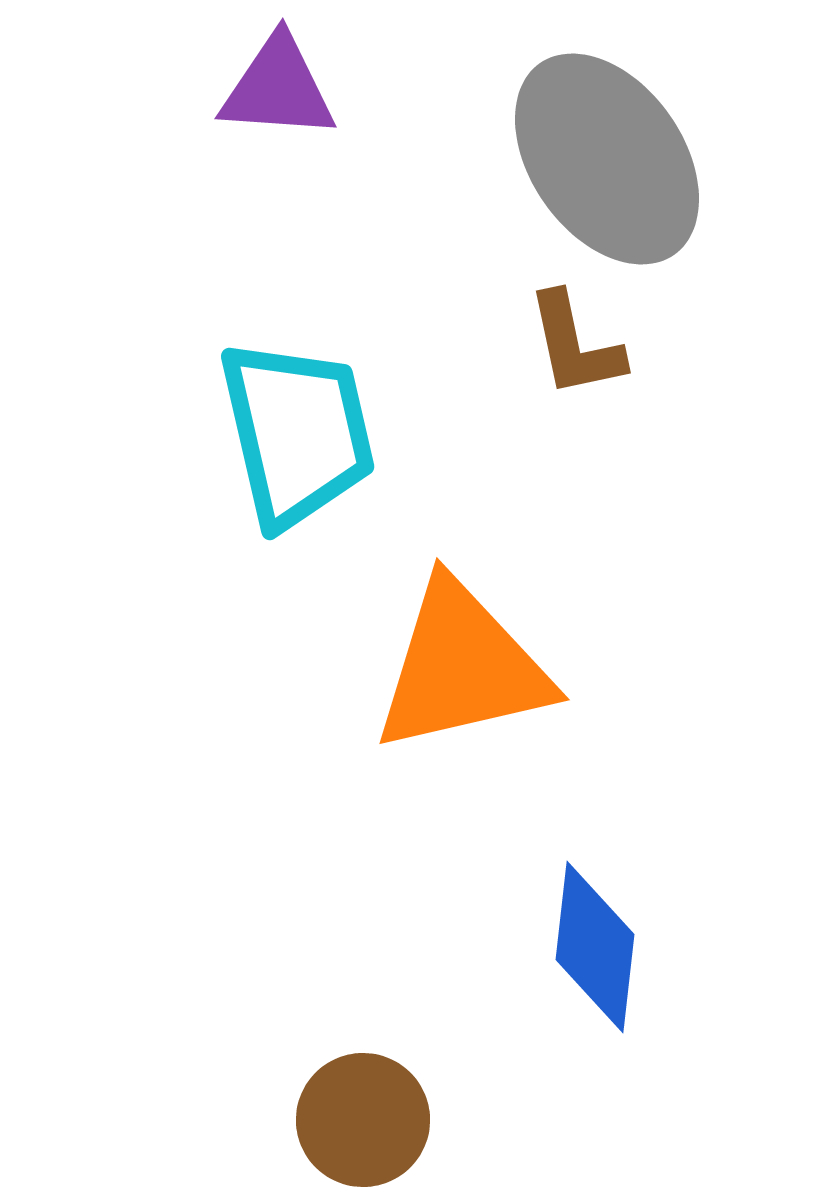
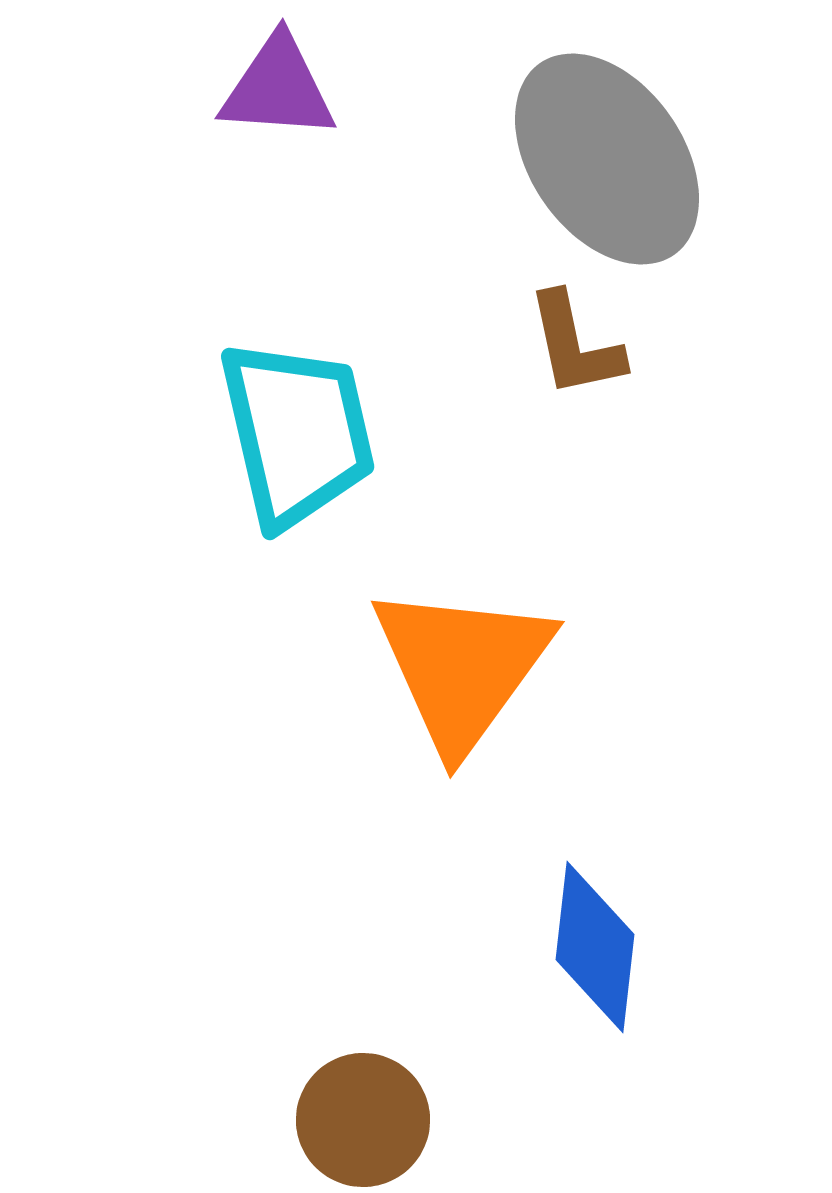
orange triangle: rotated 41 degrees counterclockwise
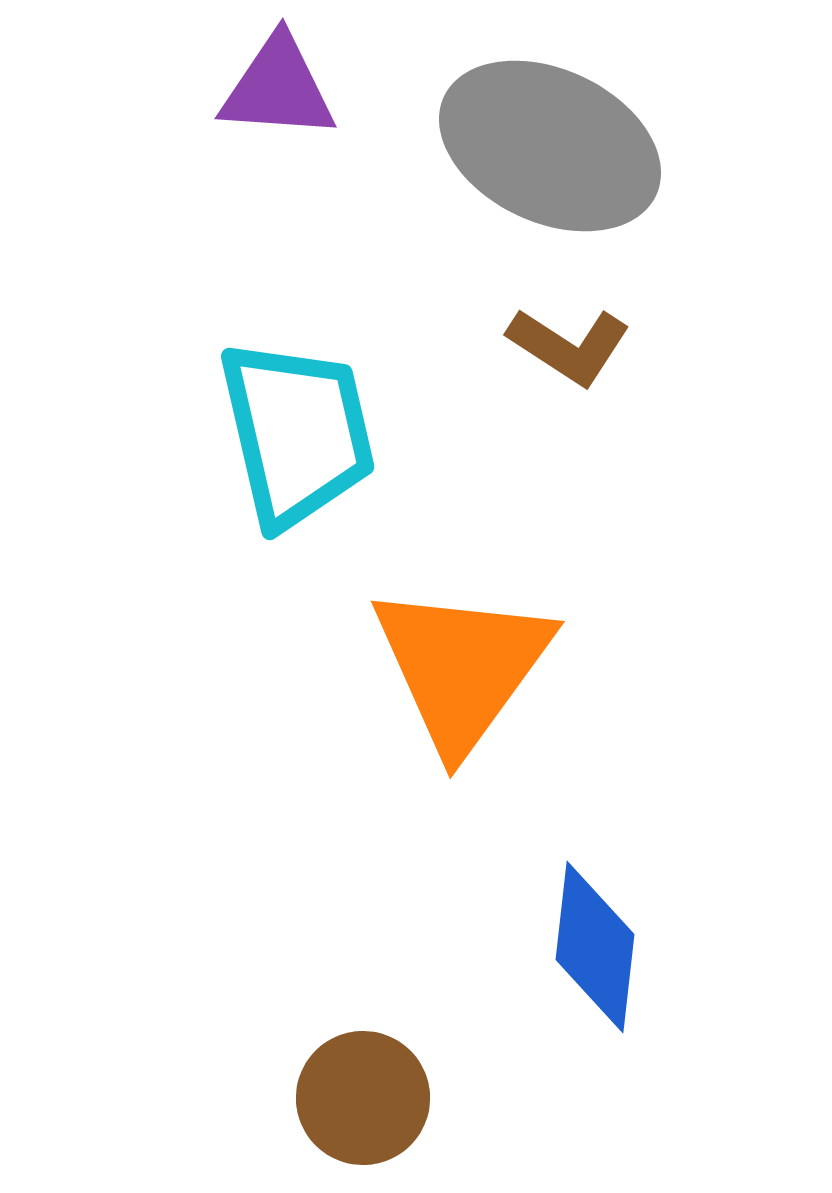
gray ellipse: moved 57 px left, 13 px up; rotated 30 degrees counterclockwise
brown L-shape: moved 6 px left, 1 px down; rotated 45 degrees counterclockwise
brown circle: moved 22 px up
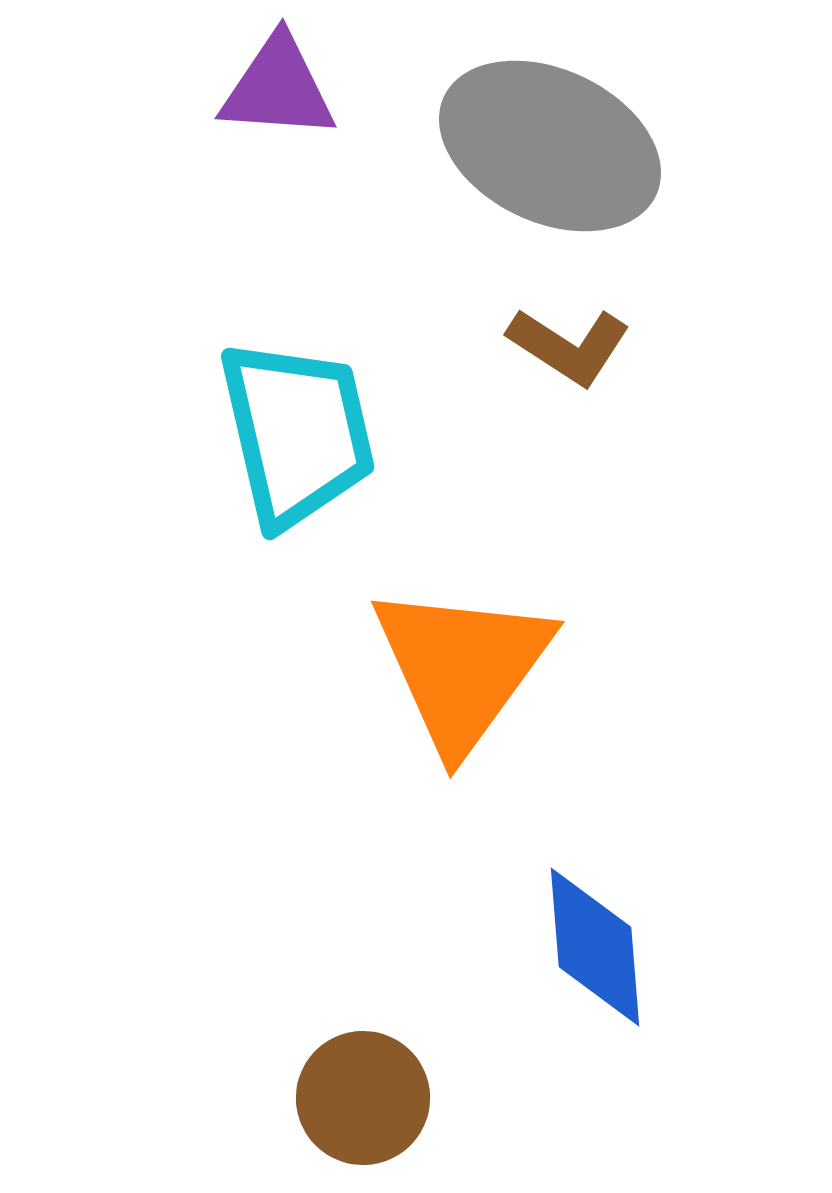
blue diamond: rotated 11 degrees counterclockwise
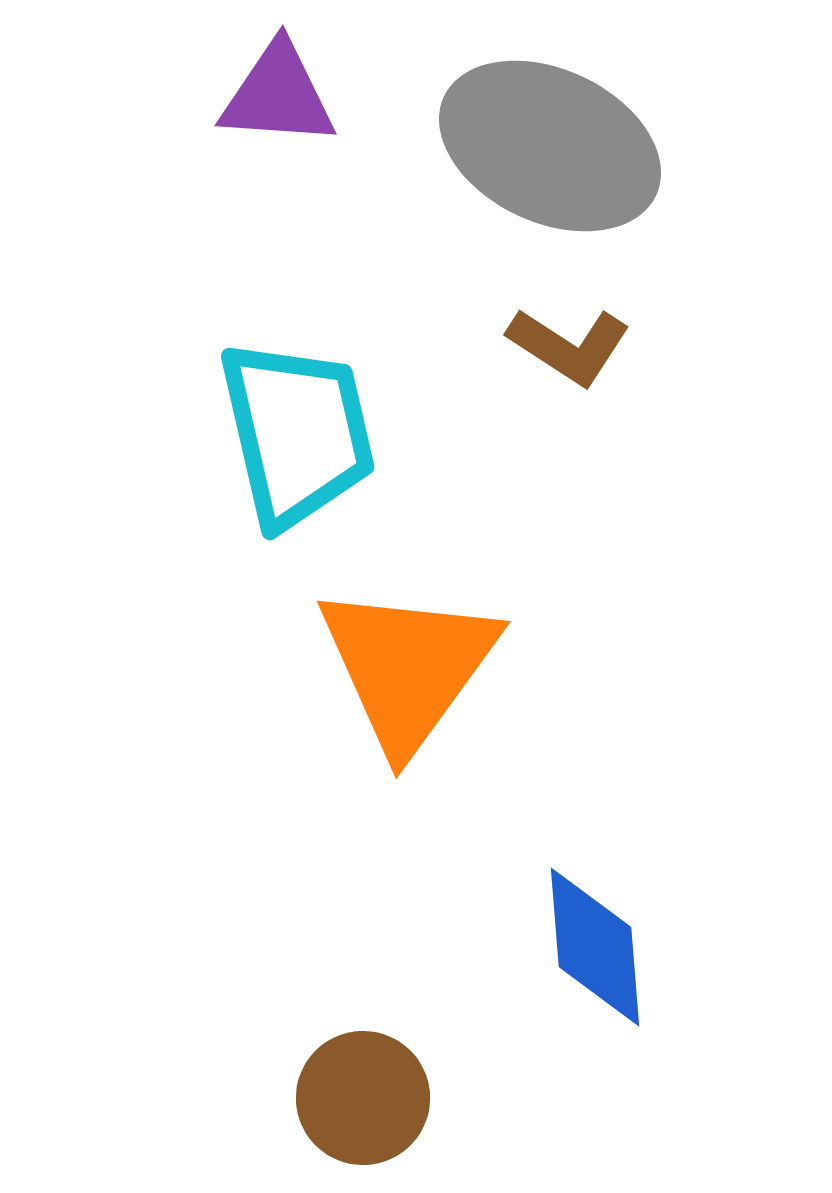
purple triangle: moved 7 px down
orange triangle: moved 54 px left
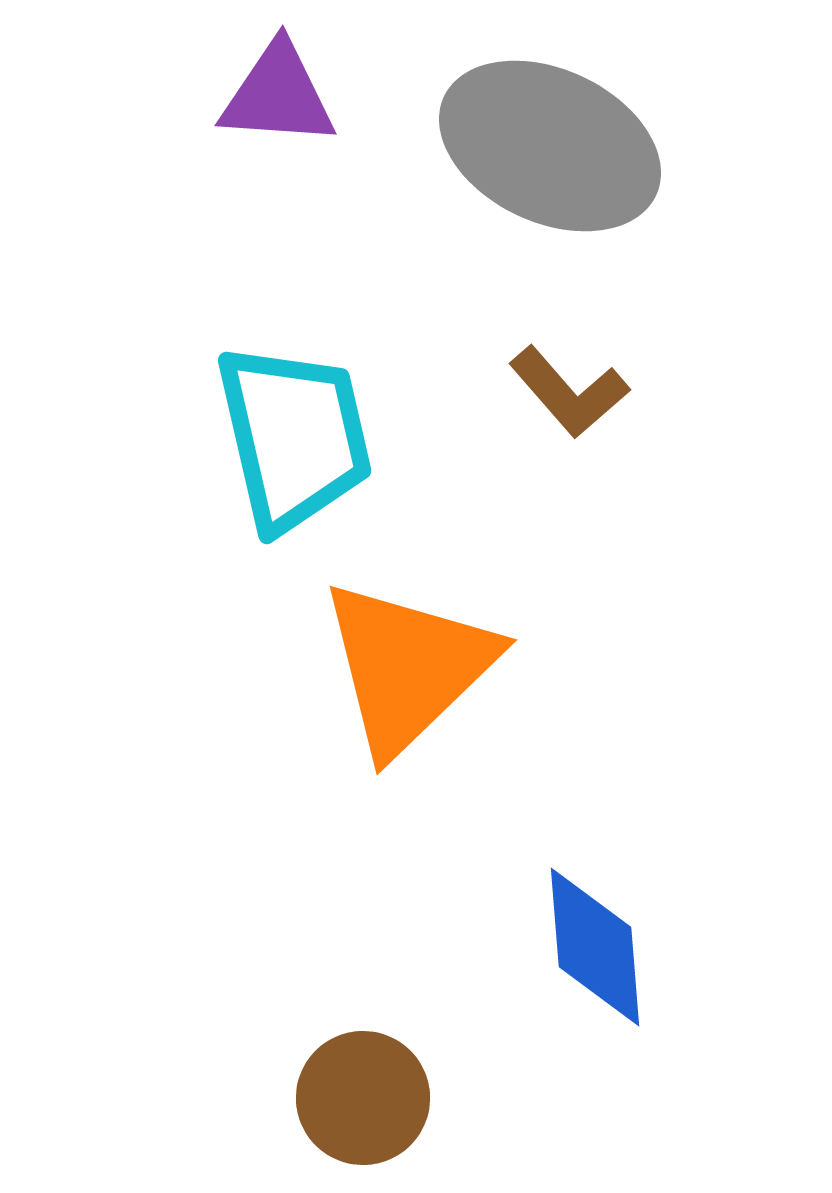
brown L-shape: moved 46 px down; rotated 16 degrees clockwise
cyan trapezoid: moved 3 px left, 4 px down
orange triangle: rotated 10 degrees clockwise
